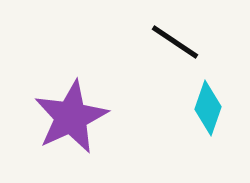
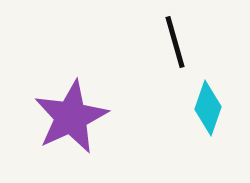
black line: rotated 40 degrees clockwise
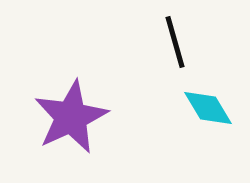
cyan diamond: rotated 50 degrees counterclockwise
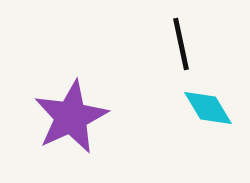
black line: moved 6 px right, 2 px down; rotated 4 degrees clockwise
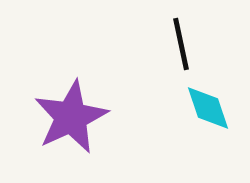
cyan diamond: rotated 12 degrees clockwise
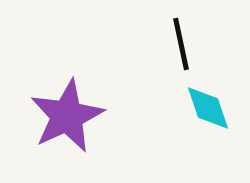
purple star: moved 4 px left, 1 px up
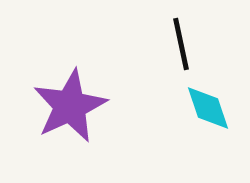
purple star: moved 3 px right, 10 px up
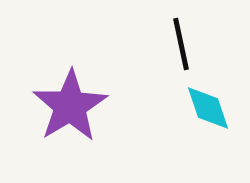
purple star: rotated 6 degrees counterclockwise
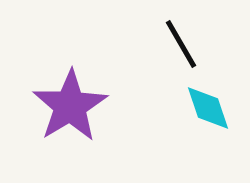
black line: rotated 18 degrees counterclockwise
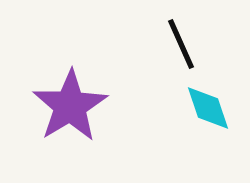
black line: rotated 6 degrees clockwise
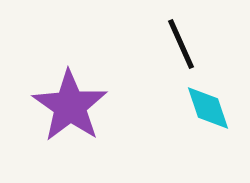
purple star: rotated 6 degrees counterclockwise
